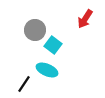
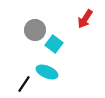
cyan square: moved 1 px right, 1 px up
cyan ellipse: moved 2 px down
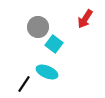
gray circle: moved 3 px right, 3 px up
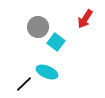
cyan square: moved 2 px right, 2 px up
black line: rotated 12 degrees clockwise
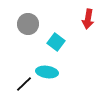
red arrow: moved 3 px right; rotated 24 degrees counterclockwise
gray circle: moved 10 px left, 3 px up
cyan ellipse: rotated 15 degrees counterclockwise
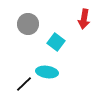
red arrow: moved 4 px left
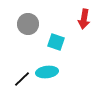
cyan square: rotated 18 degrees counterclockwise
cyan ellipse: rotated 15 degrees counterclockwise
black line: moved 2 px left, 5 px up
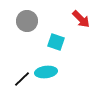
red arrow: moved 3 px left; rotated 54 degrees counterclockwise
gray circle: moved 1 px left, 3 px up
cyan ellipse: moved 1 px left
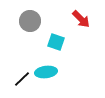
gray circle: moved 3 px right
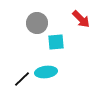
gray circle: moved 7 px right, 2 px down
cyan square: rotated 24 degrees counterclockwise
